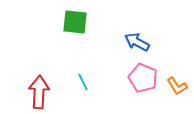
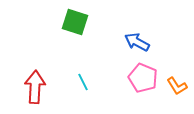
green square: rotated 12 degrees clockwise
red arrow: moved 4 px left, 5 px up
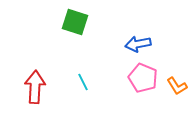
blue arrow: moved 1 px right, 2 px down; rotated 40 degrees counterclockwise
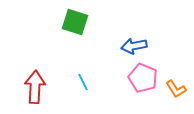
blue arrow: moved 4 px left, 2 px down
orange L-shape: moved 1 px left, 3 px down
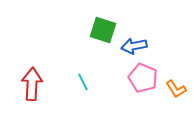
green square: moved 28 px right, 8 px down
red arrow: moved 3 px left, 3 px up
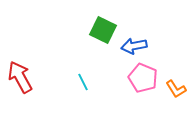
green square: rotated 8 degrees clockwise
red arrow: moved 12 px left, 7 px up; rotated 32 degrees counterclockwise
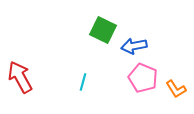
cyan line: rotated 42 degrees clockwise
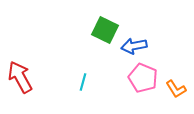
green square: moved 2 px right
